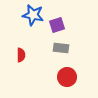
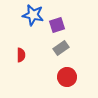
gray rectangle: rotated 42 degrees counterclockwise
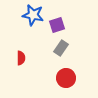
gray rectangle: rotated 21 degrees counterclockwise
red semicircle: moved 3 px down
red circle: moved 1 px left, 1 px down
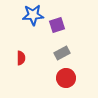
blue star: rotated 15 degrees counterclockwise
gray rectangle: moved 1 px right, 5 px down; rotated 28 degrees clockwise
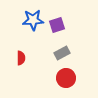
blue star: moved 5 px down
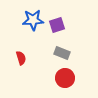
gray rectangle: rotated 49 degrees clockwise
red semicircle: rotated 16 degrees counterclockwise
red circle: moved 1 px left
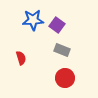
purple square: rotated 35 degrees counterclockwise
gray rectangle: moved 3 px up
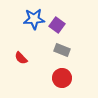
blue star: moved 1 px right, 1 px up
red semicircle: rotated 152 degrees clockwise
red circle: moved 3 px left
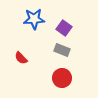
purple square: moved 7 px right, 3 px down
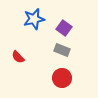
blue star: rotated 10 degrees counterclockwise
red semicircle: moved 3 px left, 1 px up
